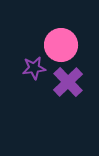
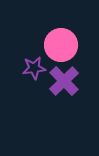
purple cross: moved 4 px left, 1 px up
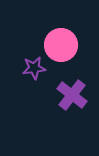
purple cross: moved 8 px right, 14 px down; rotated 8 degrees counterclockwise
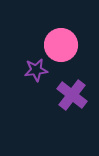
purple star: moved 2 px right, 2 px down
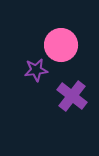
purple cross: moved 1 px down
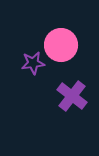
purple star: moved 3 px left, 7 px up
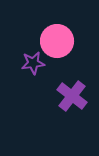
pink circle: moved 4 px left, 4 px up
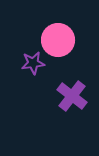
pink circle: moved 1 px right, 1 px up
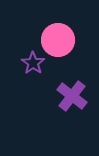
purple star: rotated 30 degrees counterclockwise
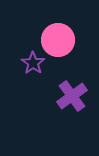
purple cross: rotated 16 degrees clockwise
